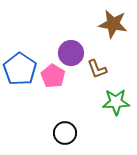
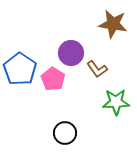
brown L-shape: rotated 15 degrees counterclockwise
pink pentagon: moved 3 px down
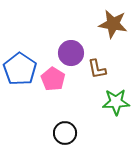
brown L-shape: rotated 25 degrees clockwise
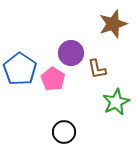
brown star: rotated 28 degrees counterclockwise
green star: rotated 24 degrees counterclockwise
black circle: moved 1 px left, 1 px up
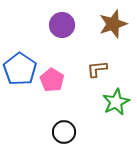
purple circle: moved 9 px left, 28 px up
brown L-shape: rotated 95 degrees clockwise
pink pentagon: moved 1 px left, 1 px down
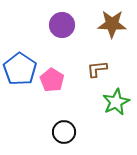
brown star: moved 1 px left; rotated 20 degrees clockwise
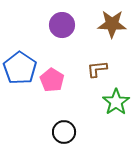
blue pentagon: moved 1 px up
green star: rotated 8 degrees counterclockwise
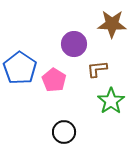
purple circle: moved 12 px right, 19 px down
pink pentagon: moved 2 px right
green star: moved 5 px left, 1 px up
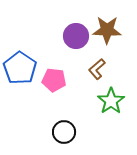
brown star: moved 5 px left, 6 px down
purple circle: moved 2 px right, 8 px up
brown L-shape: rotated 35 degrees counterclockwise
pink pentagon: rotated 25 degrees counterclockwise
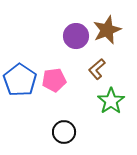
brown star: rotated 24 degrees counterclockwise
blue pentagon: moved 12 px down
pink pentagon: rotated 15 degrees counterclockwise
